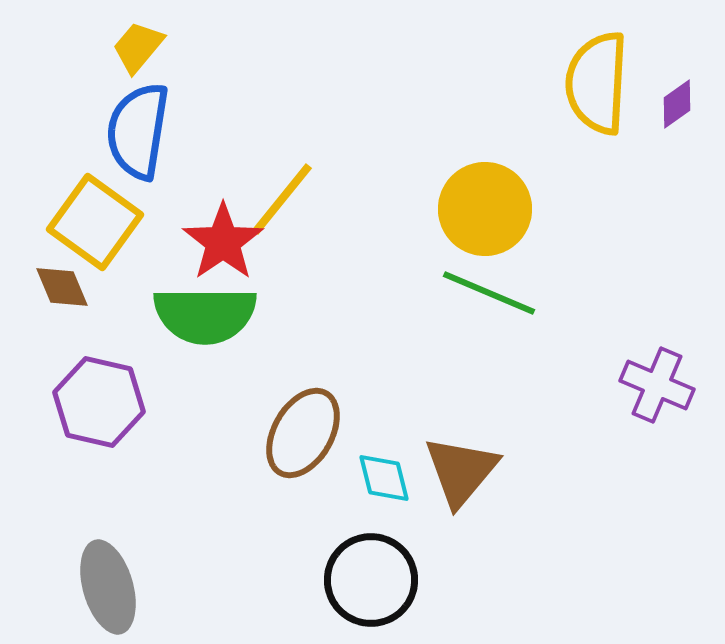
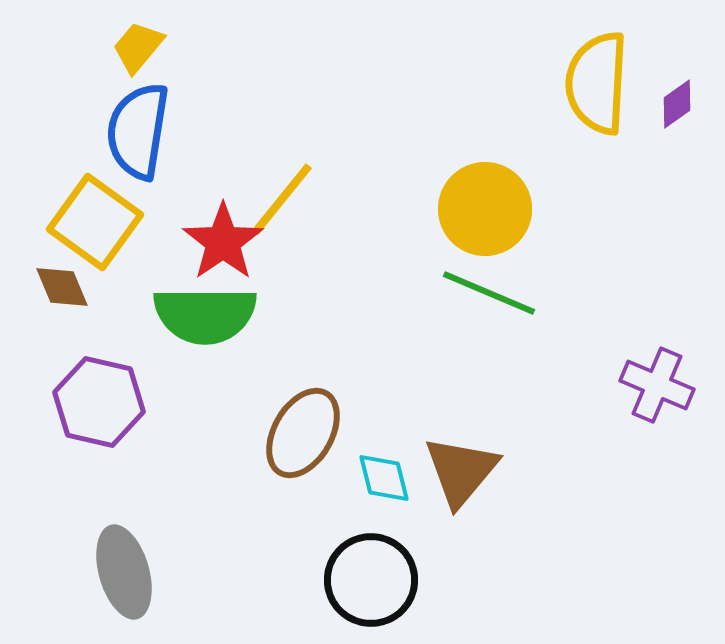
gray ellipse: moved 16 px right, 15 px up
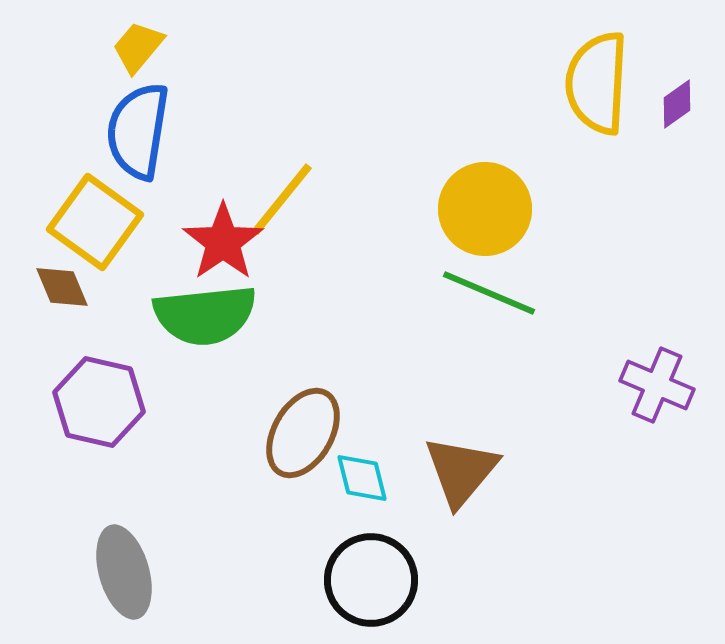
green semicircle: rotated 6 degrees counterclockwise
cyan diamond: moved 22 px left
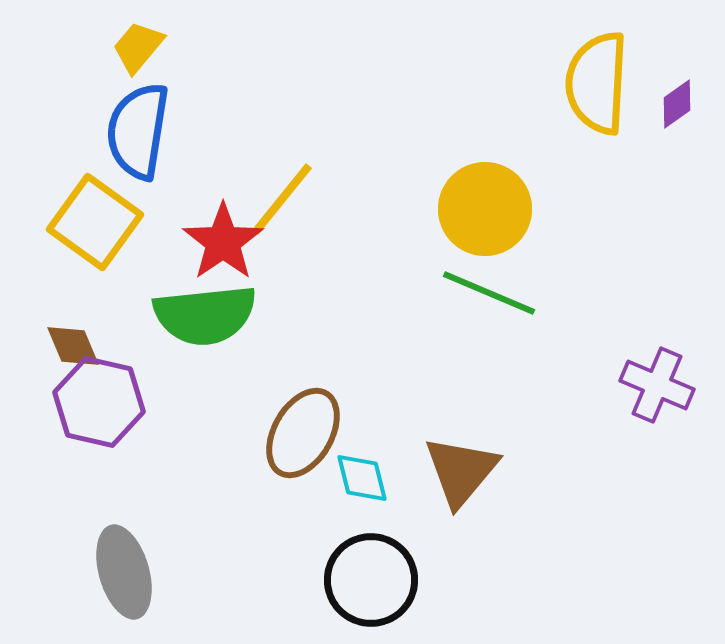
brown diamond: moved 11 px right, 59 px down
